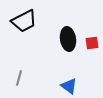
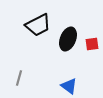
black trapezoid: moved 14 px right, 4 px down
black ellipse: rotated 30 degrees clockwise
red square: moved 1 px down
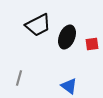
black ellipse: moved 1 px left, 2 px up
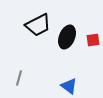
red square: moved 1 px right, 4 px up
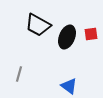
black trapezoid: rotated 56 degrees clockwise
red square: moved 2 px left, 6 px up
gray line: moved 4 px up
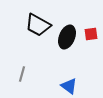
gray line: moved 3 px right
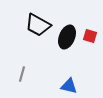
red square: moved 1 px left, 2 px down; rotated 24 degrees clockwise
blue triangle: rotated 24 degrees counterclockwise
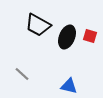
gray line: rotated 63 degrees counterclockwise
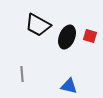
gray line: rotated 42 degrees clockwise
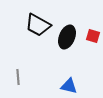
red square: moved 3 px right
gray line: moved 4 px left, 3 px down
